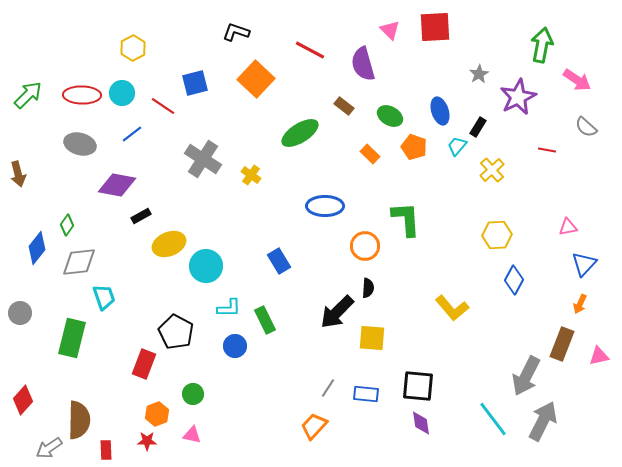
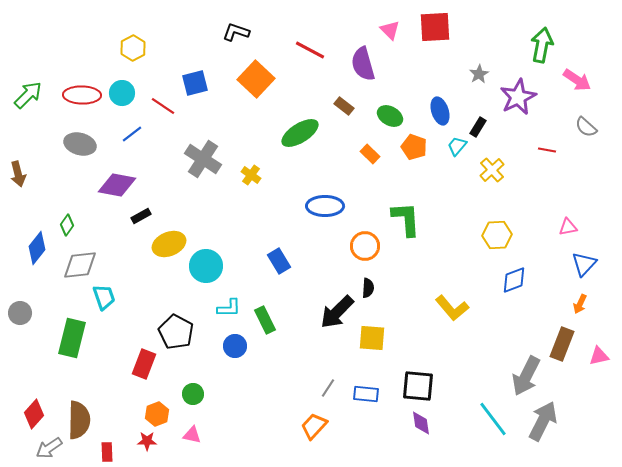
gray diamond at (79, 262): moved 1 px right, 3 px down
blue diamond at (514, 280): rotated 40 degrees clockwise
red diamond at (23, 400): moved 11 px right, 14 px down
red rectangle at (106, 450): moved 1 px right, 2 px down
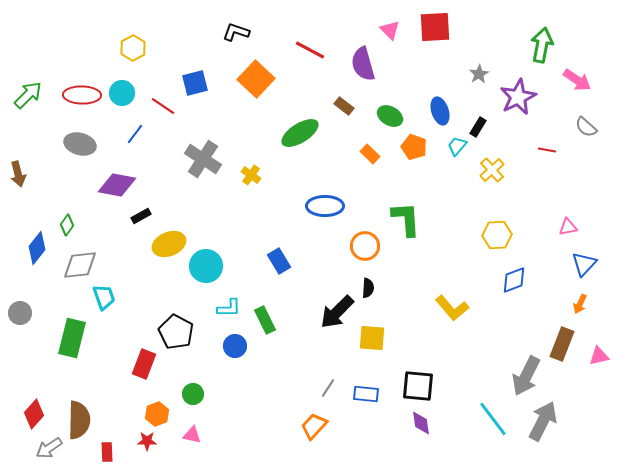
blue line at (132, 134): moved 3 px right; rotated 15 degrees counterclockwise
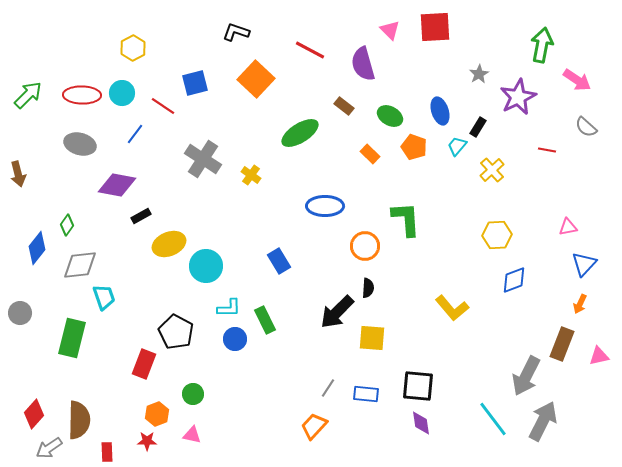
blue circle at (235, 346): moved 7 px up
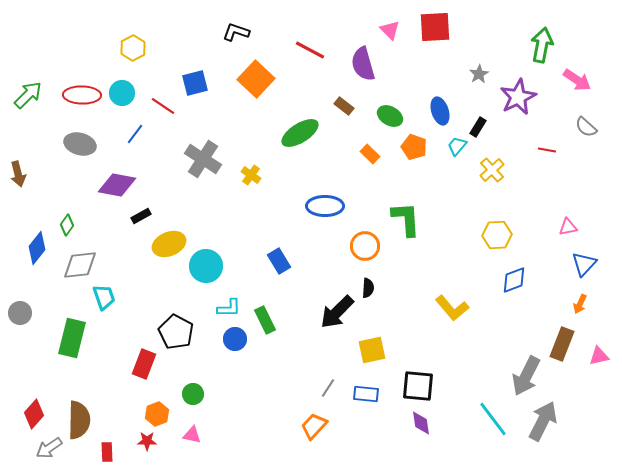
yellow square at (372, 338): moved 12 px down; rotated 16 degrees counterclockwise
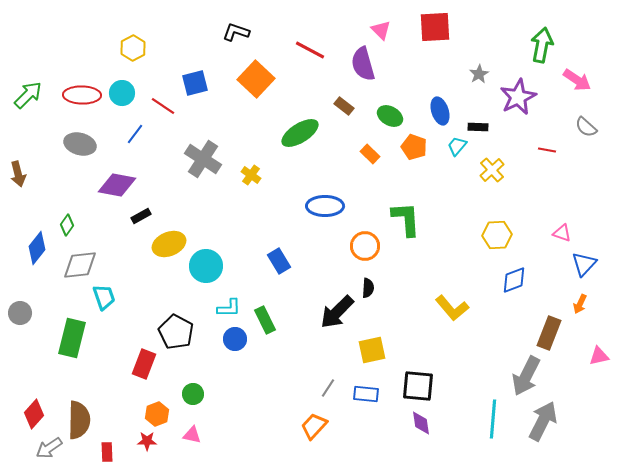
pink triangle at (390, 30): moved 9 px left
black rectangle at (478, 127): rotated 60 degrees clockwise
pink triangle at (568, 227): moved 6 px left, 6 px down; rotated 30 degrees clockwise
brown rectangle at (562, 344): moved 13 px left, 11 px up
cyan line at (493, 419): rotated 42 degrees clockwise
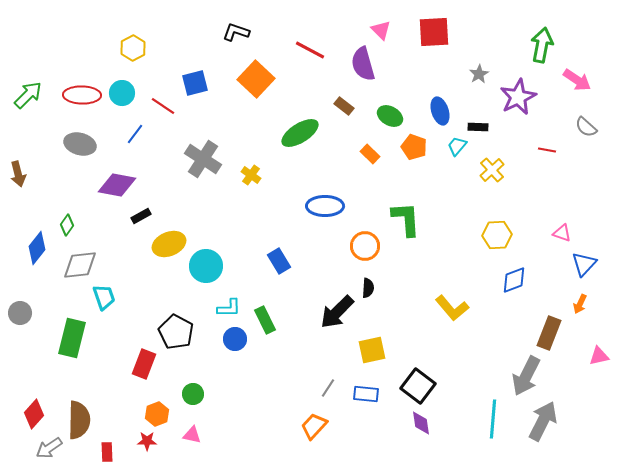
red square at (435, 27): moved 1 px left, 5 px down
black square at (418, 386): rotated 32 degrees clockwise
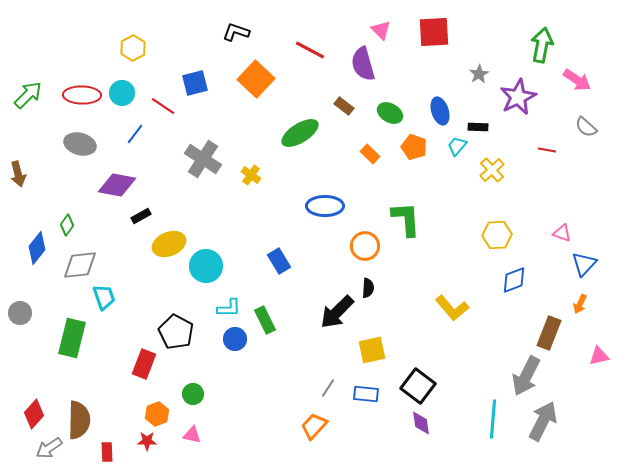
green ellipse at (390, 116): moved 3 px up
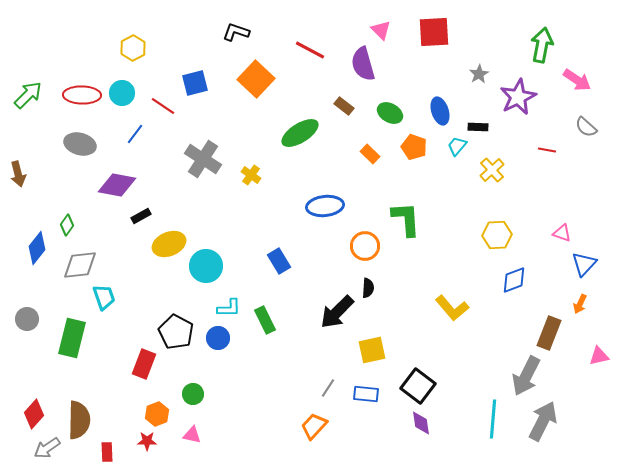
blue ellipse at (325, 206): rotated 6 degrees counterclockwise
gray circle at (20, 313): moved 7 px right, 6 px down
blue circle at (235, 339): moved 17 px left, 1 px up
gray arrow at (49, 448): moved 2 px left
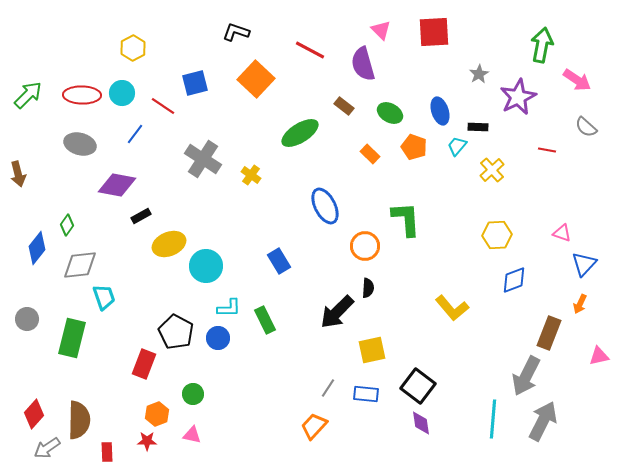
blue ellipse at (325, 206): rotated 69 degrees clockwise
